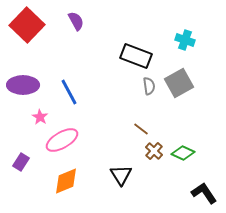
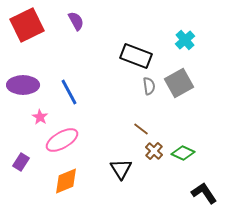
red square: rotated 20 degrees clockwise
cyan cross: rotated 30 degrees clockwise
black triangle: moved 6 px up
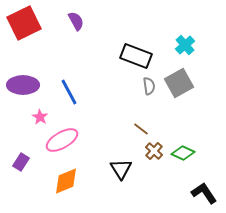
red square: moved 3 px left, 2 px up
cyan cross: moved 5 px down
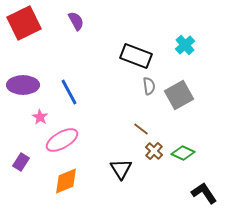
gray square: moved 12 px down
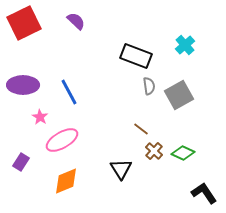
purple semicircle: rotated 18 degrees counterclockwise
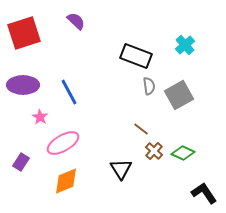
red square: moved 10 px down; rotated 8 degrees clockwise
pink ellipse: moved 1 px right, 3 px down
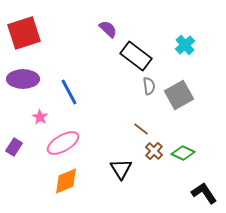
purple semicircle: moved 32 px right, 8 px down
black rectangle: rotated 16 degrees clockwise
purple ellipse: moved 6 px up
purple rectangle: moved 7 px left, 15 px up
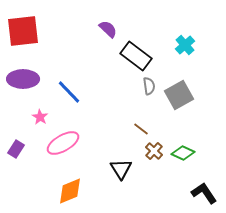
red square: moved 1 px left, 2 px up; rotated 12 degrees clockwise
blue line: rotated 16 degrees counterclockwise
purple rectangle: moved 2 px right, 2 px down
orange diamond: moved 4 px right, 10 px down
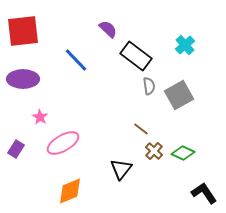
blue line: moved 7 px right, 32 px up
black triangle: rotated 10 degrees clockwise
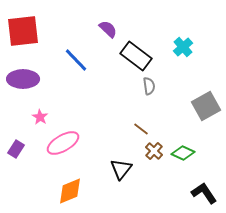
cyan cross: moved 2 px left, 2 px down
gray square: moved 27 px right, 11 px down
